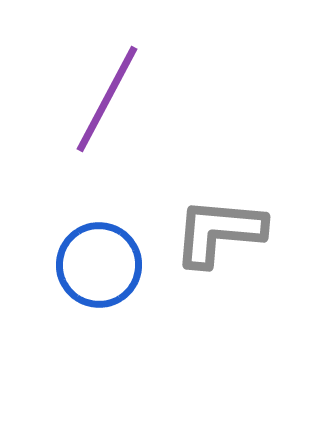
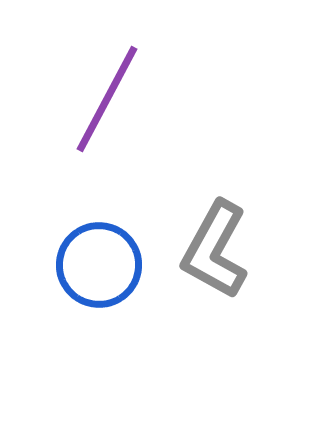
gray L-shape: moved 4 px left, 18 px down; rotated 66 degrees counterclockwise
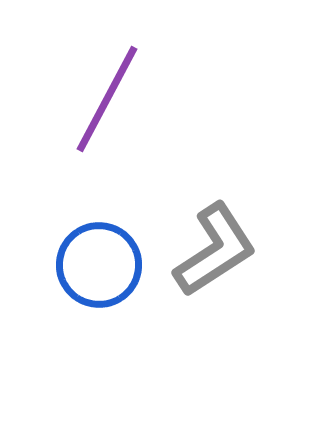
gray L-shape: rotated 152 degrees counterclockwise
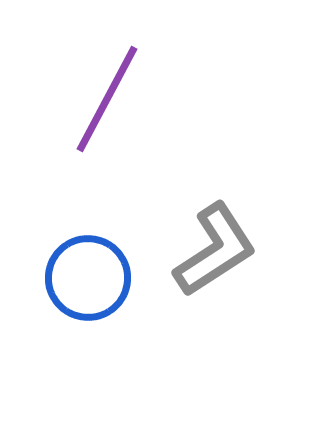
blue circle: moved 11 px left, 13 px down
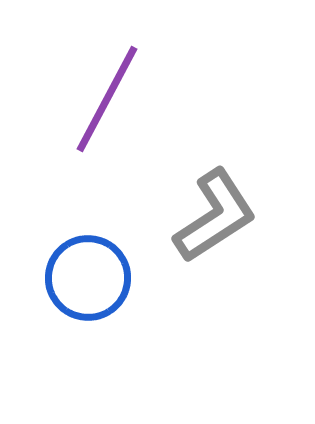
gray L-shape: moved 34 px up
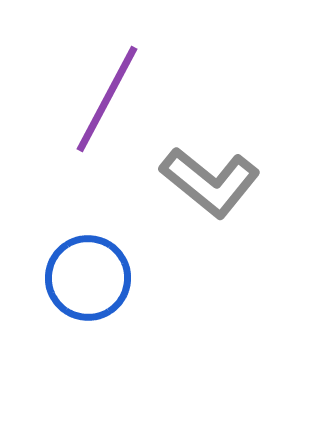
gray L-shape: moved 5 px left, 34 px up; rotated 72 degrees clockwise
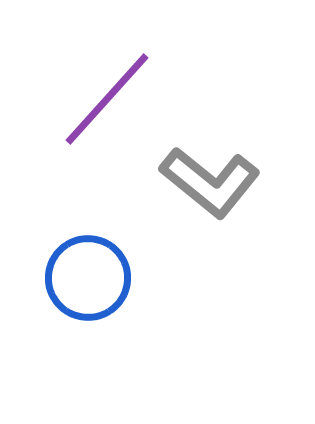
purple line: rotated 14 degrees clockwise
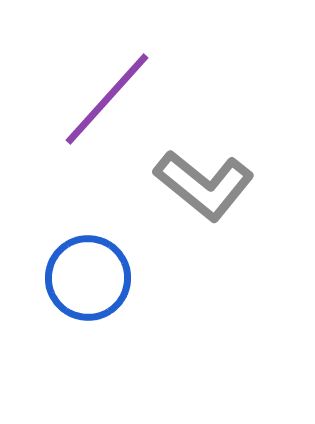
gray L-shape: moved 6 px left, 3 px down
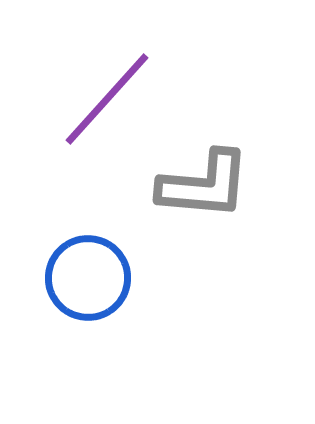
gray L-shape: rotated 34 degrees counterclockwise
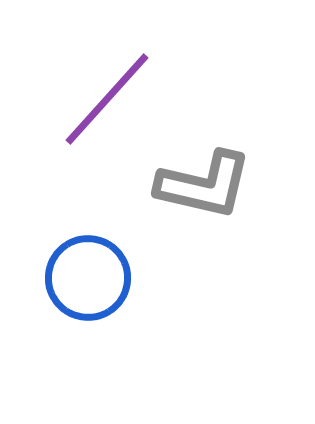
gray L-shape: rotated 8 degrees clockwise
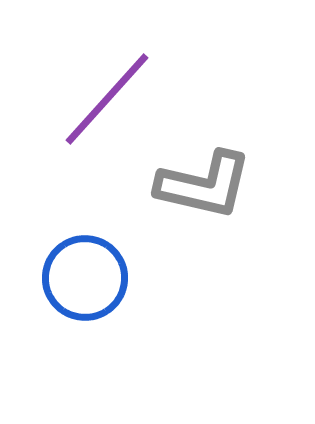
blue circle: moved 3 px left
